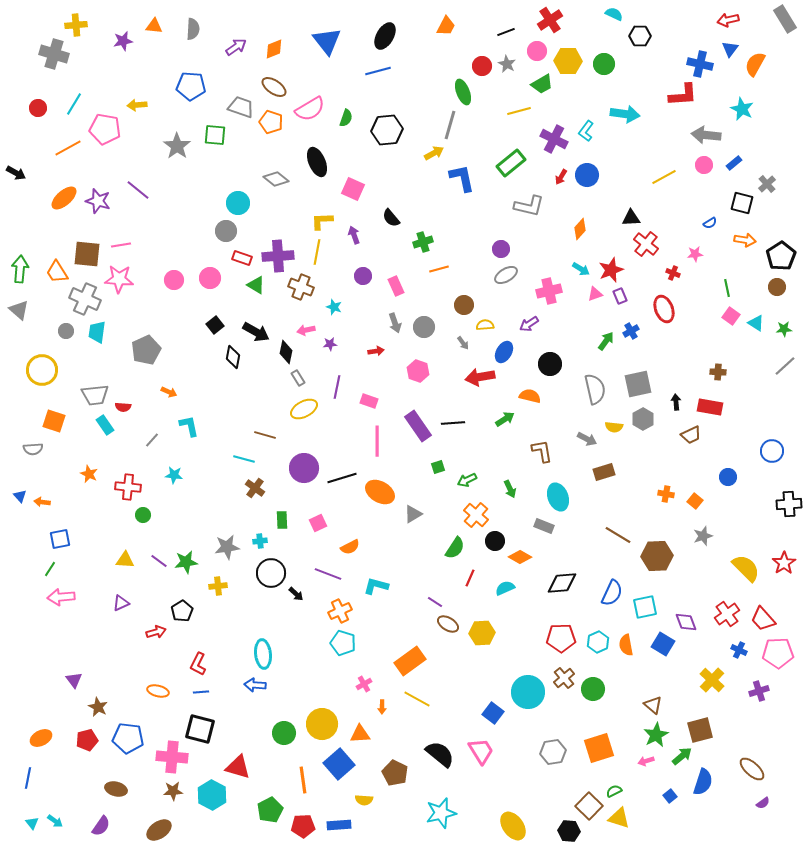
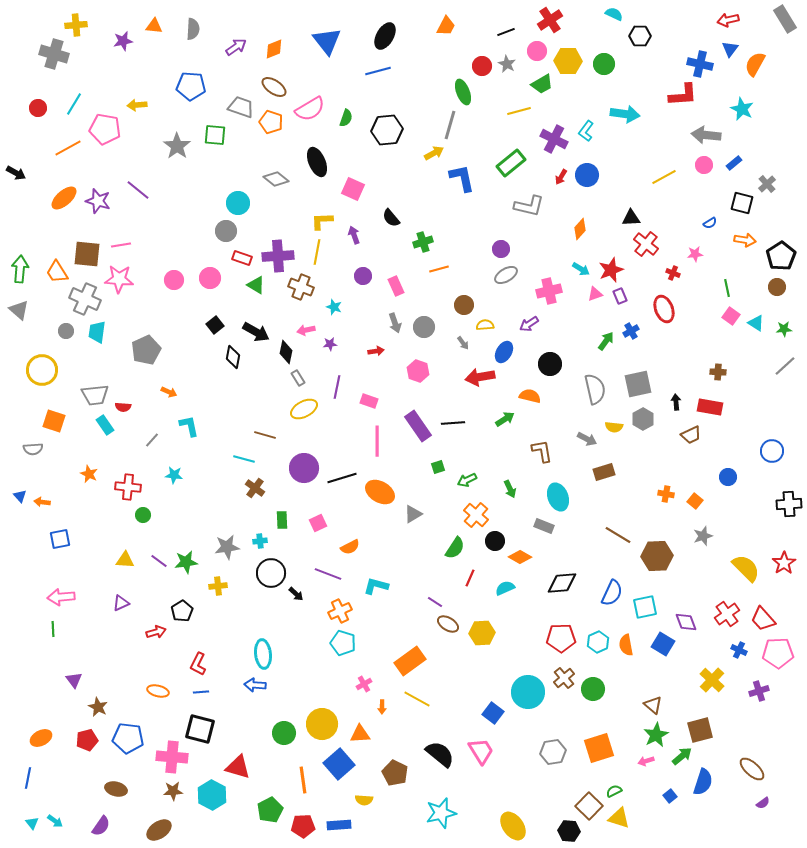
green line at (50, 569): moved 3 px right, 60 px down; rotated 35 degrees counterclockwise
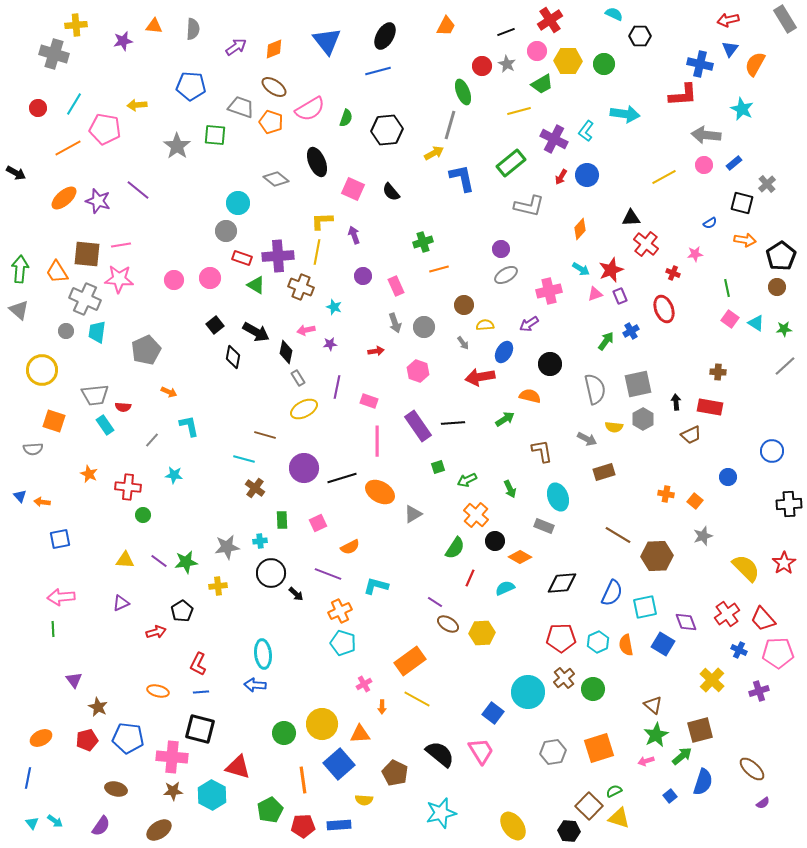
black semicircle at (391, 218): moved 26 px up
pink square at (731, 316): moved 1 px left, 3 px down
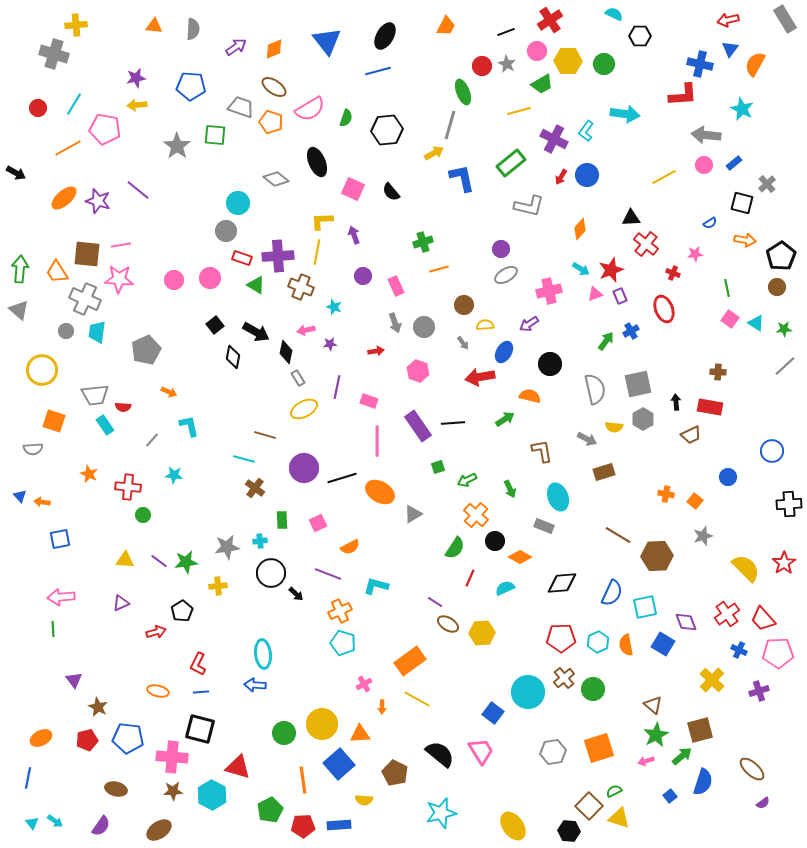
purple star at (123, 41): moved 13 px right, 37 px down
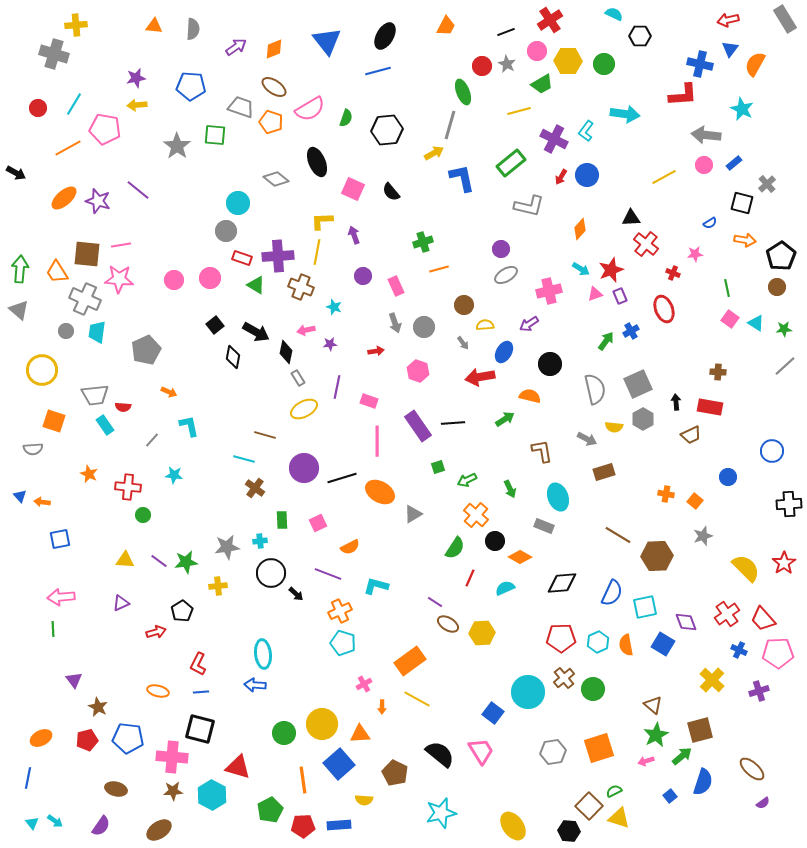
gray square at (638, 384): rotated 12 degrees counterclockwise
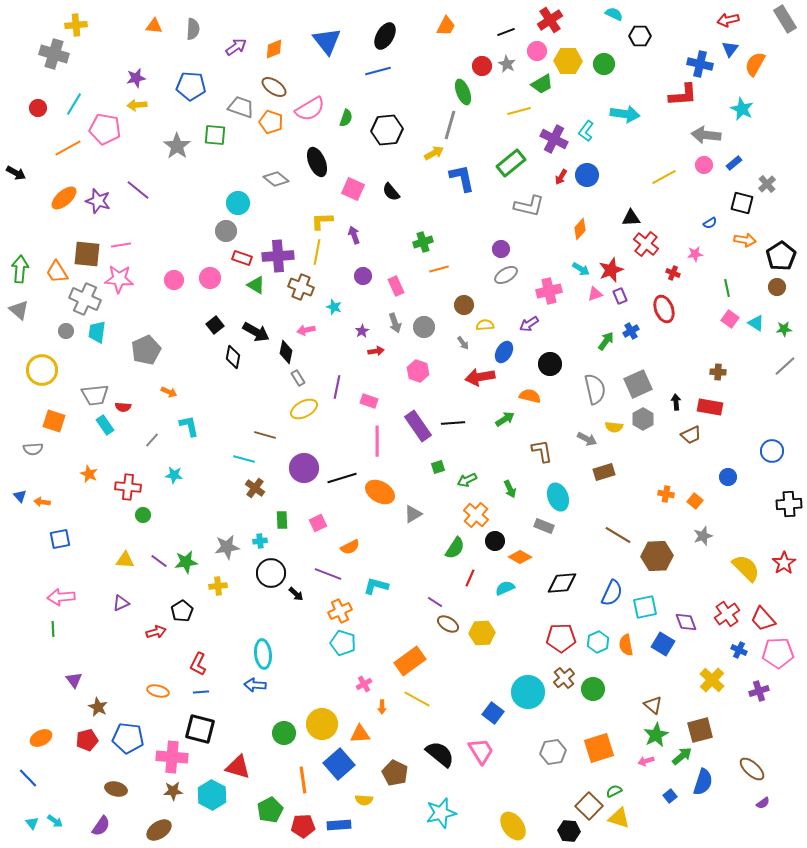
purple star at (330, 344): moved 32 px right, 13 px up; rotated 24 degrees counterclockwise
blue line at (28, 778): rotated 55 degrees counterclockwise
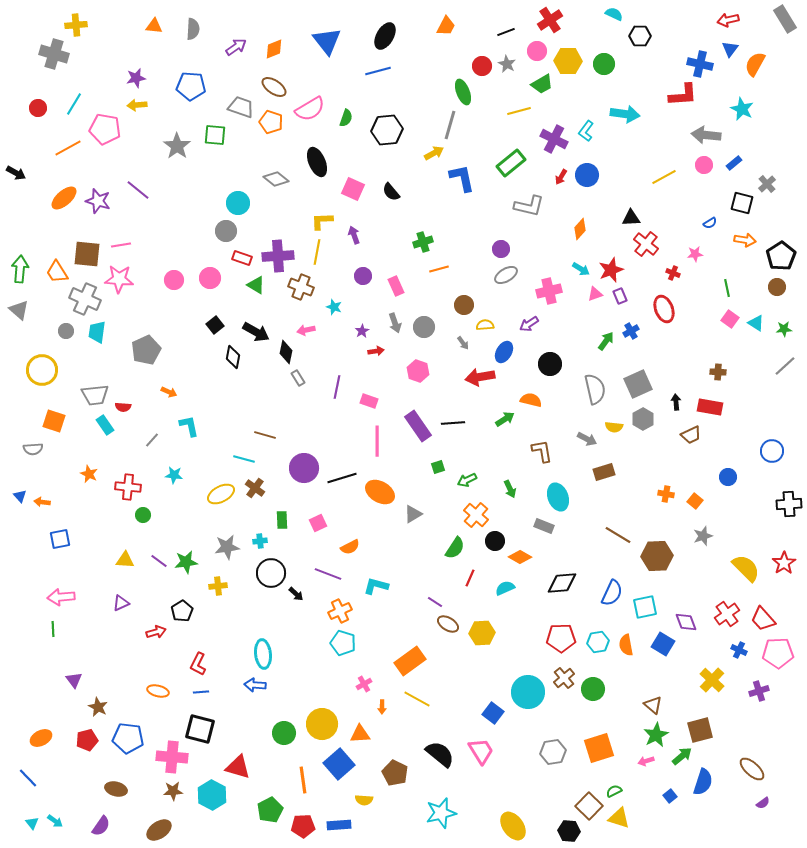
orange semicircle at (530, 396): moved 1 px right, 4 px down
yellow ellipse at (304, 409): moved 83 px left, 85 px down
cyan hexagon at (598, 642): rotated 15 degrees clockwise
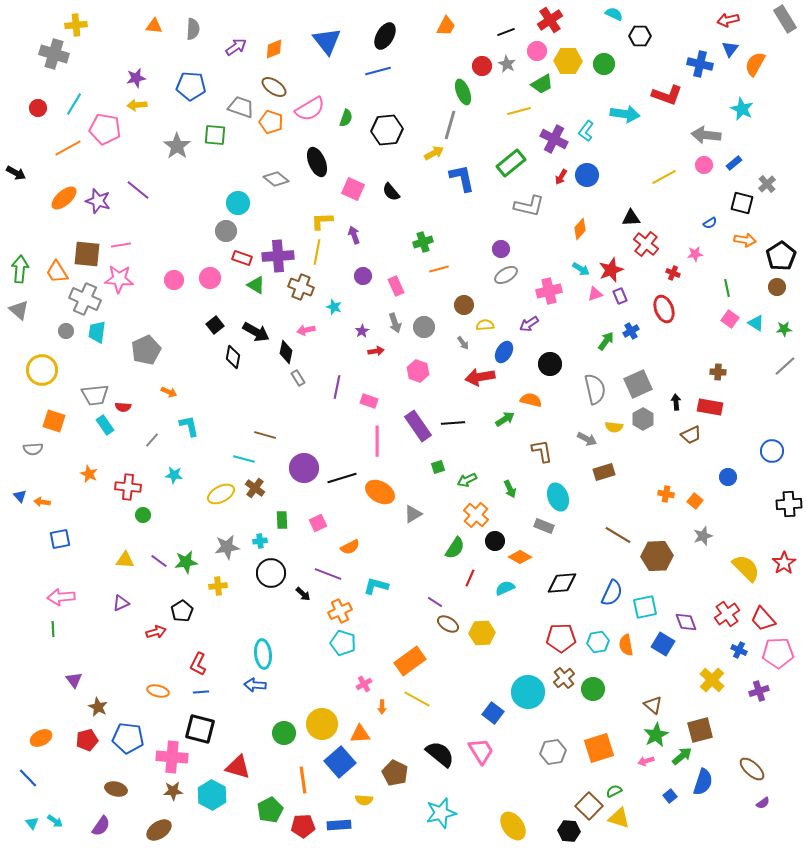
red L-shape at (683, 95): moved 16 px left; rotated 24 degrees clockwise
black arrow at (296, 594): moved 7 px right
blue square at (339, 764): moved 1 px right, 2 px up
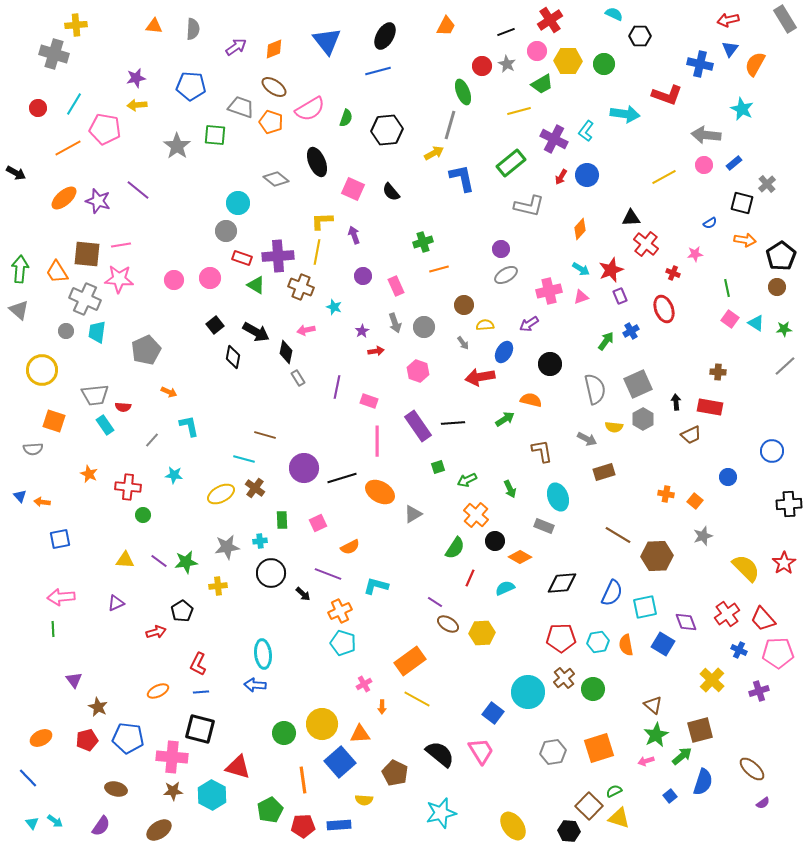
pink triangle at (595, 294): moved 14 px left, 3 px down
purple triangle at (121, 603): moved 5 px left
orange ellipse at (158, 691): rotated 40 degrees counterclockwise
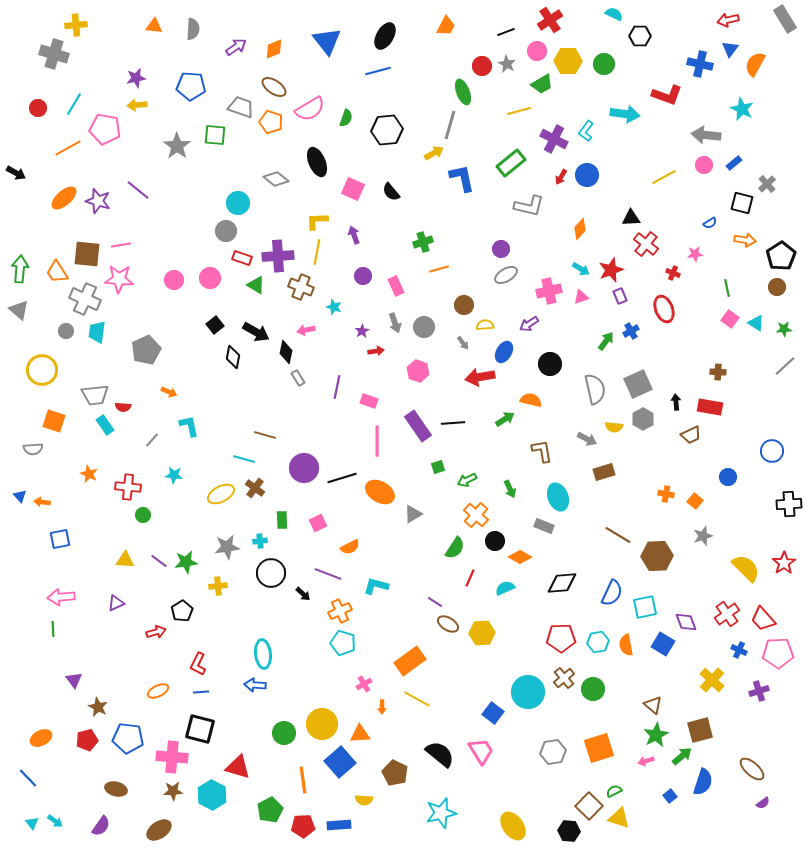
yellow L-shape at (322, 221): moved 5 px left
